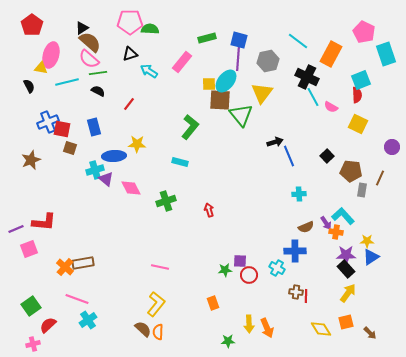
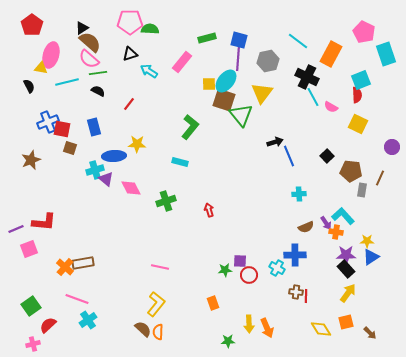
brown square at (220, 100): moved 4 px right; rotated 15 degrees clockwise
blue cross at (295, 251): moved 4 px down
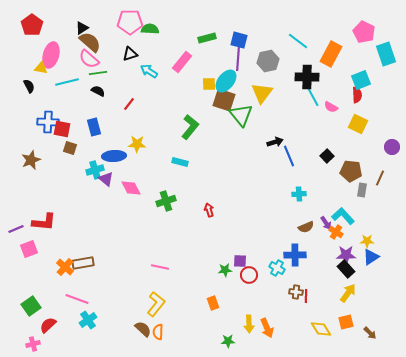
black cross at (307, 77): rotated 25 degrees counterclockwise
blue cross at (48, 122): rotated 25 degrees clockwise
orange cross at (336, 232): rotated 24 degrees clockwise
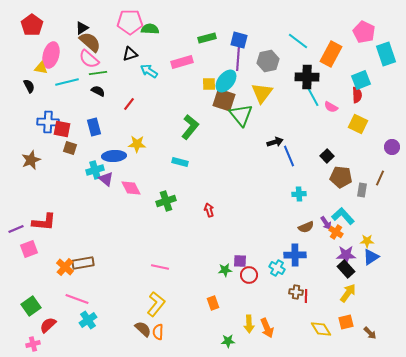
pink rectangle at (182, 62): rotated 35 degrees clockwise
brown pentagon at (351, 171): moved 10 px left, 6 px down
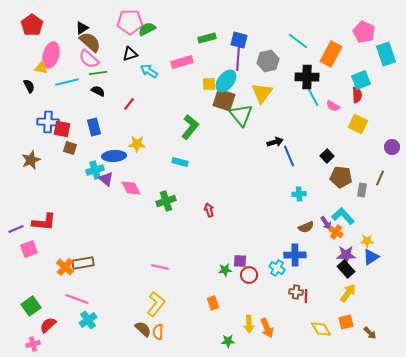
green semicircle at (150, 29): moved 3 px left; rotated 30 degrees counterclockwise
pink semicircle at (331, 107): moved 2 px right, 1 px up
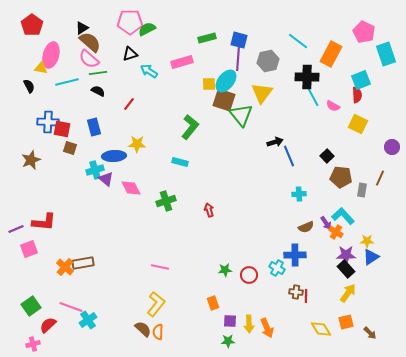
purple square at (240, 261): moved 10 px left, 60 px down
pink line at (77, 299): moved 6 px left, 8 px down
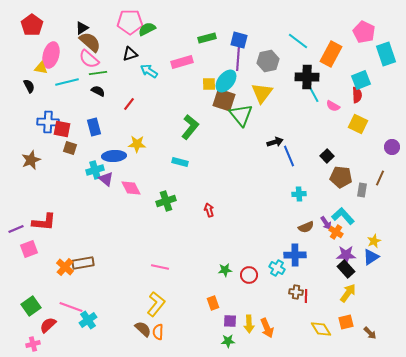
cyan line at (313, 97): moved 4 px up
yellow star at (367, 241): moved 7 px right; rotated 24 degrees counterclockwise
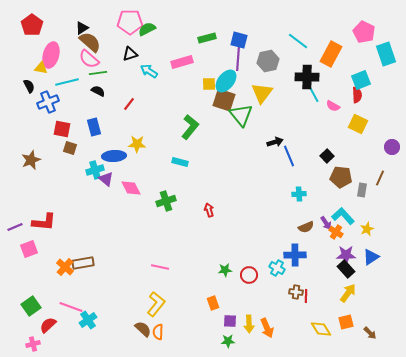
blue cross at (48, 122): moved 20 px up; rotated 25 degrees counterclockwise
purple line at (16, 229): moved 1 px left, 2 px up
yellow star at (374, 241): moved 7 px left, 12 px up
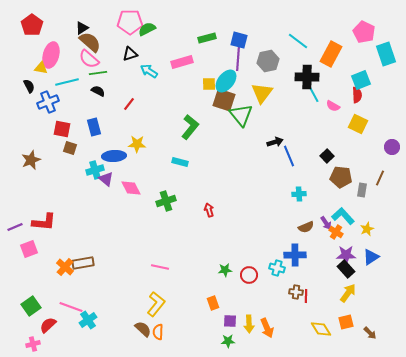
cyan cross at (277, 268): rotated 14 degrees counterclockwise
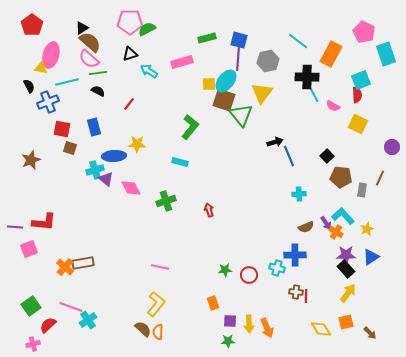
purple line at (15, 227): rotated 28 degrees clockwise
